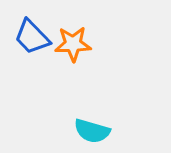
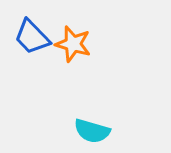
orange star: rotated 18 degrees clockwise
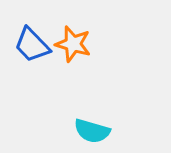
blue trapezoid: moved 8 px down
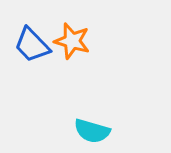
orange star: moved 1 px left, 3 px up
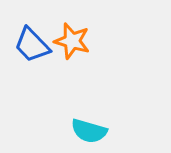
cyan semicircle: moved 3 px left
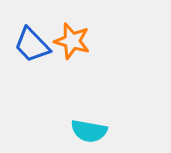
cyan semicircle: rotated 6 degrees counterclockwise
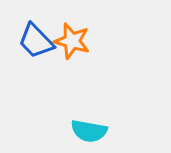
blue trapezoid: moved 4 px right, 4 px up
